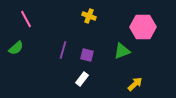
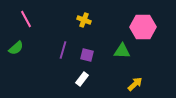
yellow cross: moved 5 px left, 4 px down
green triangle: rotated 24 degrees clockwise
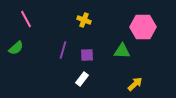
purple square: rotated 16 degrees counterclockwise
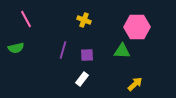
pink hexagon: moved 6 px left
green semicircle: rotated 28 degrees clockwise
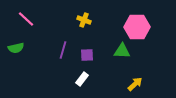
pink line: rotated 18 degrees counterclockwise
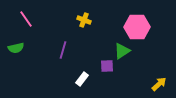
pink line: rotated 12 degrees clockwise
green triangle: rotated 36 degrees counterclockwise
purple square: moved 20 px right, 11 px down
yellow arrow: moved 24 px right
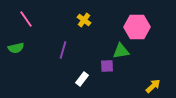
yellow cross: rotated 16 degrees clockwise
green triangle: moved 1 px left; rotated 24 degrees clockwise
yellow arrow: moved 6 px left, 2 px down
